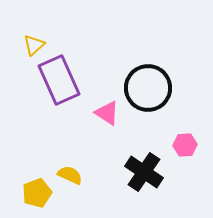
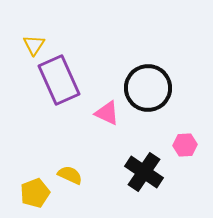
yellow triangle: rotated 15 degrees counterclockwise
pink triangle: rotated 8 degrees counterclockwise
yellow pentagon: moved 2 px left
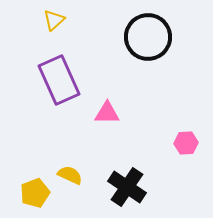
yellow triangle: moved 20 px right, 25 px up; rotated 15 degrees clockwise
black circle: moved 51 px up
pink triangle: rotated 24 degrees counterclockwise
pink hexagon: moved 1 px right, 2 px up
black cross: moved 17 px left, 15 px down
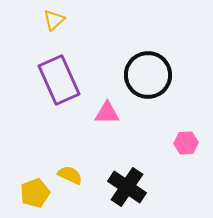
black circle: moved 38 px down
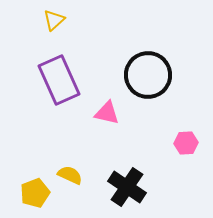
pink triangle: rotated 12 degrees clockwise
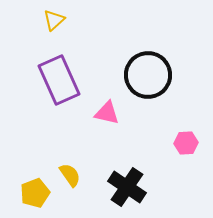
yellow semicircle: rotated 30 degrees clockwise
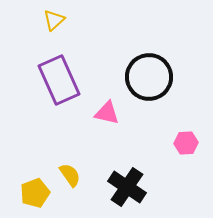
black circle: moved 1 px right, 2 px down
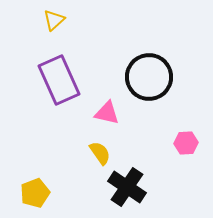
yellow semicircle: moved 30 px right, 22 px up
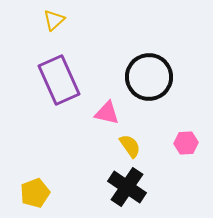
yellow semicircle: moved 30 px right, 7 px up
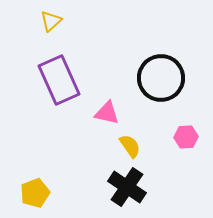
yellow triangle: moved 3 px left, 1 px down
black circle: moved 12 px right, 1 px down
pink hexagon: moved 6 px up
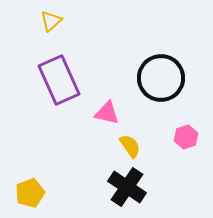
pink hexagon: rotated 15 degrees counterclockwise
yellow pentagon: moved 5 px left
